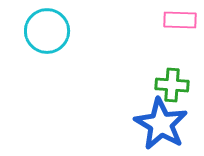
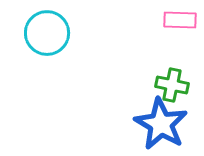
cyan circle: moved 2 px down
green cross: rotated 8 degrees clockwise
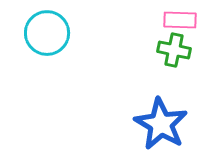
green cross: moved 2 px right, 35 px up
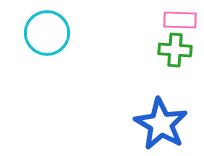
green cross: moved 1 px right; rotated 8 degrees counterclockwise
